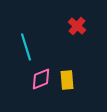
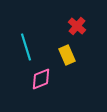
yellow rectangle: moved 25 px up; rotated 18 degrees counterclockwise
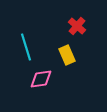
pink diamond: rotated 15 degrees clockwise
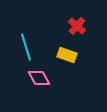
yellow rectangle: rotated 48 degrees counterclockwise
pink diamond: moved 2 px left, 1 px up; rotated 70 degrees clockwise
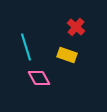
red cross: moved 1 px left, 1 px down
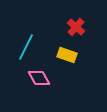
cyan line: rotated 44 degrees clockwise
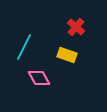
cyan line: moved 2 px left
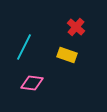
pink diamond: moved 7 px left, 5 px down; rotated 55 degrees counterclockwise
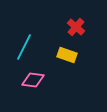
pink diamond: moved 1 px right, 3 px up
